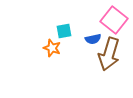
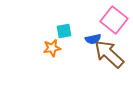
orange star: rotated 30 degrees counterclockwise
brown arrow: rotated 116 degrees clockwise
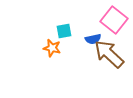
orange star: rotated 24 degrees clockwise
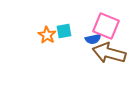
pink square: moved 8 px left, 6 px down; rotated 16 degrees counterclockwise
orange star: moved 5 px left, 13 px up; rotated 18 degrees clockwise
brown arrow: moved 1 px up; rotated 28 degrees counterclockwise
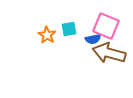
cyan square: moved 5 px right, 2 px up
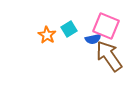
cyan square: rotated 21 degrees counterclockwise
brown arrow: moved 3 px down; rotated 40 degrees clockwise
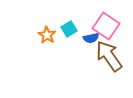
pink square: rotated 12 degrees clockwise
blue semicircle: moved 2 px left, 1 px up
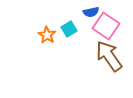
blue semicircle: moved 26 px up
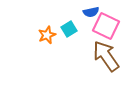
pink square: rotated 8 degrees counterclockwise
orange star: rotated 18 degrees clockwise
brown arrow: moved 3 px left
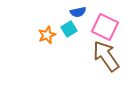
blue semicircle: moved 13 px left
pink square: moved 1 px left, 1 px down
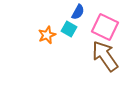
blue semicircle: rotated 49 degrees counterclockwise
cyan square: rotated 28 degrees counterclockwise
brown arrow: moved 1 px left
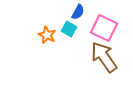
pink square: moved 1 px left, 1 px down
orange star: rotated 24 degrees counterclockwise
brown arrow: moved 1 px left, 1 px down
